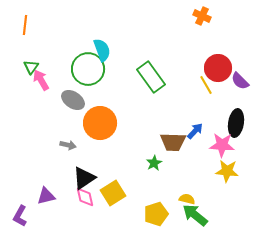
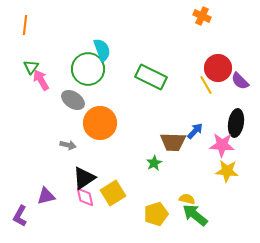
green rectangle: rotated 28 degrees counterclockwise
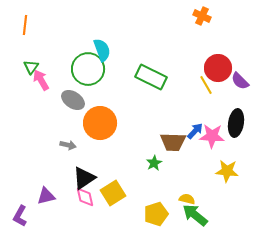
pink star: moved 10 px left, 9 px up
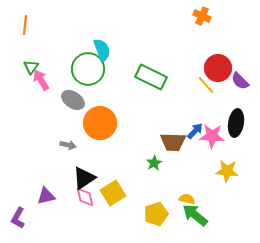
yellow line: rotated 12 degrees counterclockwise
purple L-shape: moved 2 px left, 2 px down
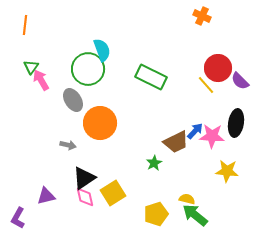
gray ellipse: rotated 25 degrees clockwise
brown trapezoid: moved 3 px right; rotated 28 degrees counterclockwise
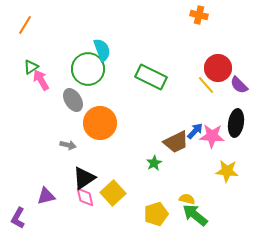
orange cross: moved 3 px left, 1 px up; rotated 12 degrees counterclockwise
orange line: rotated 24 degrees clockwise
green triangle: rotated 21 degrees clockwise
purple semicircle: moved 1 px left, 4 px down
yellow square: rotated 10 degrees counterclockwise
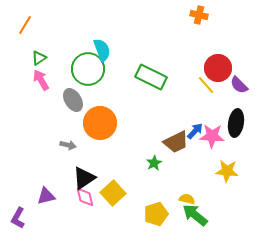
green triangle: moved 8 px right, 9 px up
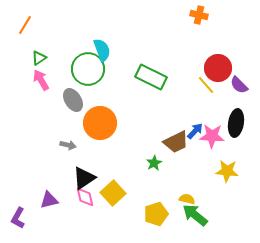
purple triangle: moved 3 px right, 4 px down
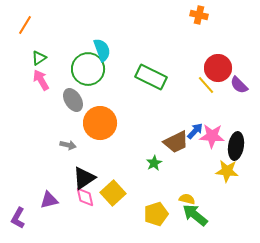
black ellipse: moved 23 px down
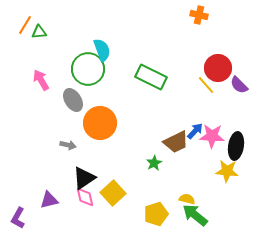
green triangle: moved 26 px up; rotated 28 degrees clockwise
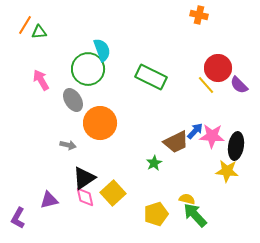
green arrow: rotated 8 degrees clockwise
